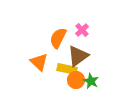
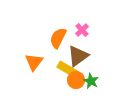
orange triangle: moved 5 px left; rotated 24 degrees clockwise
yellow rectangle: rotated 18 degrees clockwise
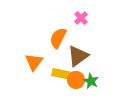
pink cross: moved 1 px left, 12 px up
yellow rectangle: moved 5 px left, 5 px down; rotated 18 degrees counterclockwise
